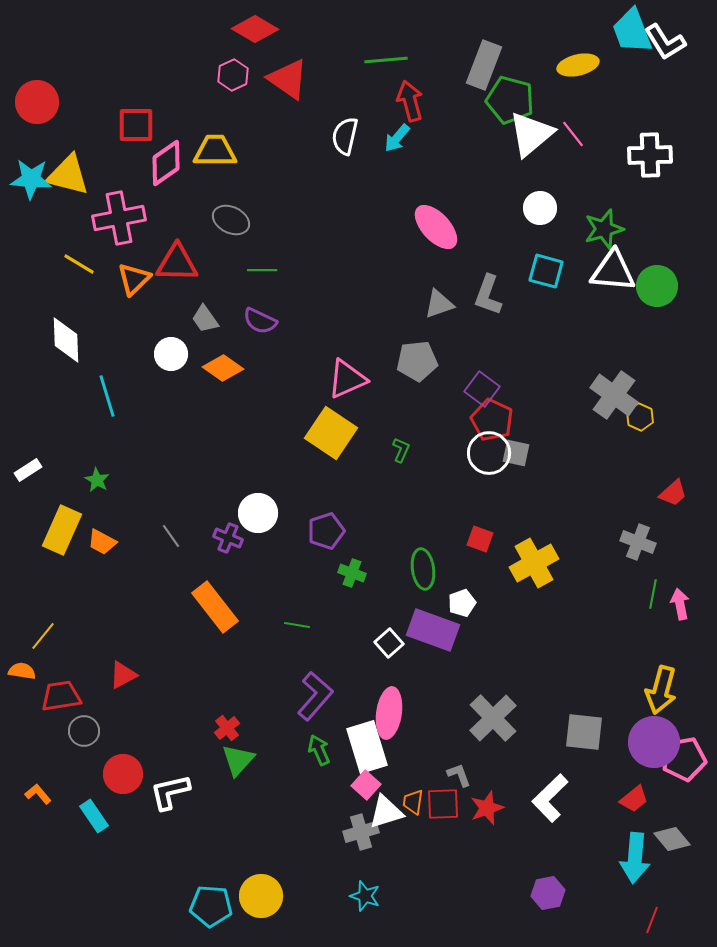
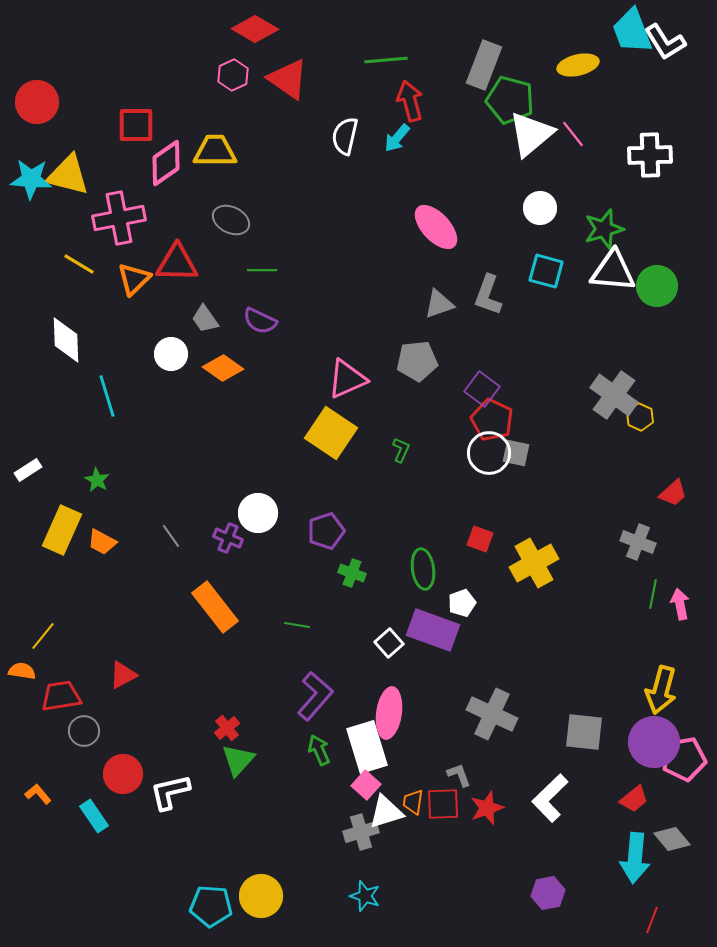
gray cross at (493, 718): moved 1 px left, 4 px up; rotated 21 degrees counterclockwise
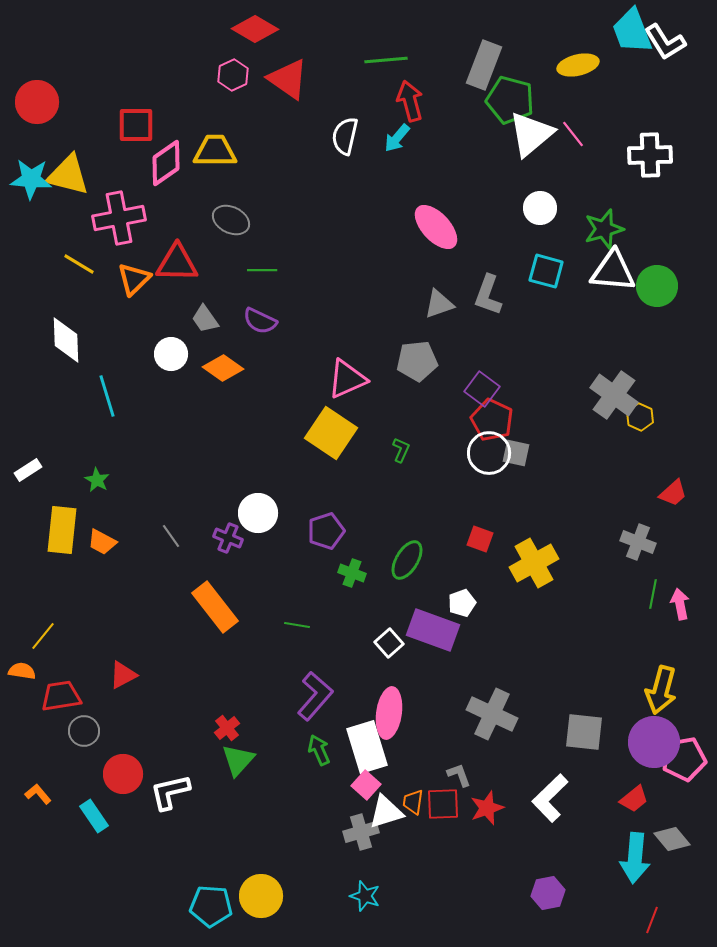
yellow rectangle at (62, 530): rotated 18 degrees counterclockwise
green ellipse at (423, 569): moved 16 px left, 9 px up; rotated 39 degrees clockwise
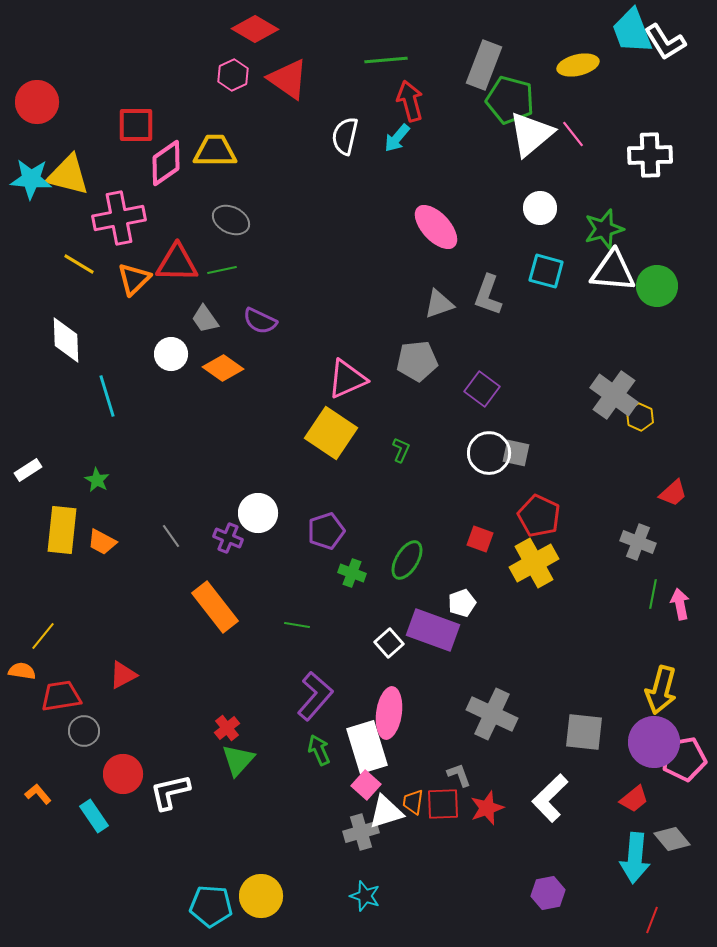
green line at (262, 270): moved 40 px left; rotated 12 degrees counterclockwise
red pentagon at (492, 420): moved 47 px right, 96 px down
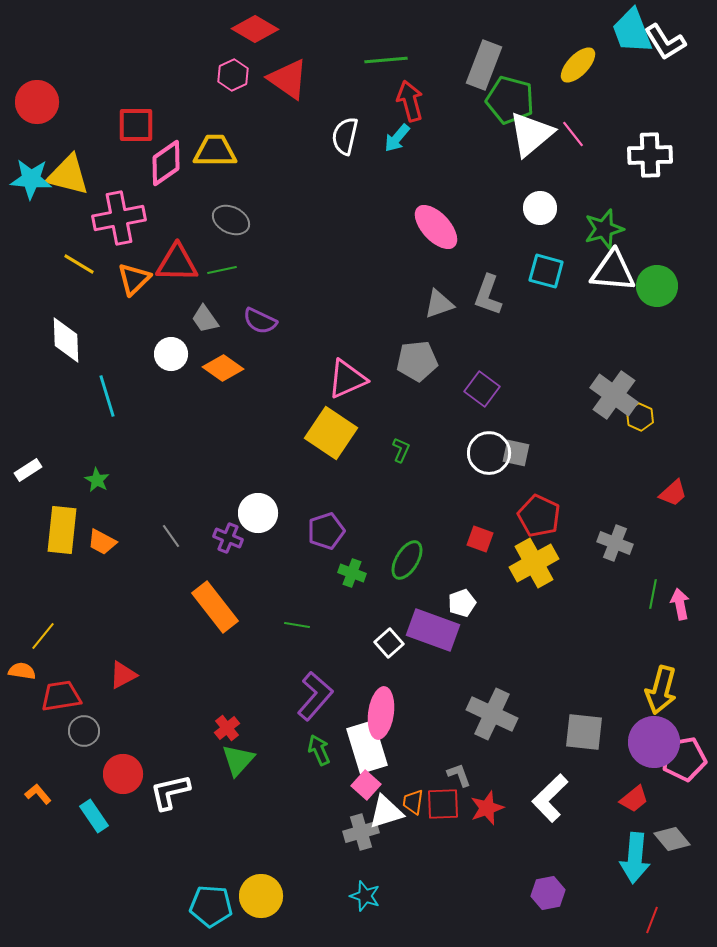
yellow ellipse at (578, 65): rotated 33 degrees counterclockwise
gray cross at (638, 542): moved 23 px left, 1 px down
pink ellipse at (389, 713): moved 8 px left
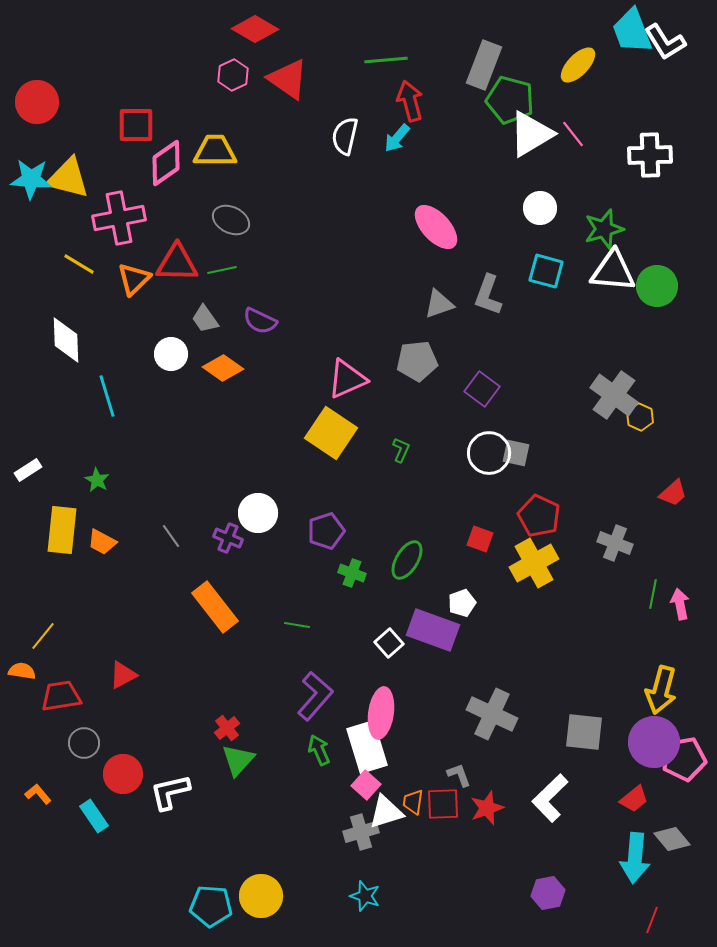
white triangle at (531, 134): rotated 9 degrees clockwise
yellow triangle at (68, 175): moved 3 px down
gray circle at (84, 731): moved 12 px down
